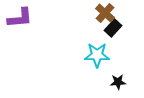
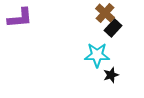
black star: moved 7 px left, 7 px up; rotated 14 degrees counterclockwise
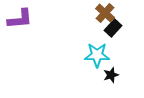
purple L-shape: moved 1 px down
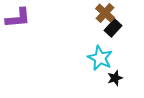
purple L-shape: moved 2 px left, 1 px up
cyan star: moved 3 px right, 3 px down; rotated 25 degrees clockwise
black star: moved 4 px right, 3 px down
